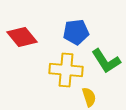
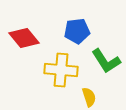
blue pentagon: moved 1 px right, 1 px up
red diamond: moved 2 px right, 1 px down
yellow cross: moved 5 px left
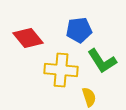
blue pentagon: moved 2 px right, 1 px up
red diamond: moved 4 px right
green L-shape: moved 4 px left
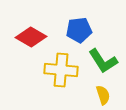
red diamond: moved 3 px right, 1 px up; rotated 20 degrees counterclockwise
green L-shape: moved 1 px right
yellow semicircle: moved 14 px right, 2 px up
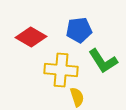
yellow semicircle: moved 26 px left, 2 px down
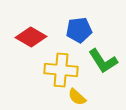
yellow semicircle: rotated 150 degrees clockwise
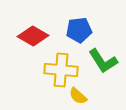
red diamond: moved 2 px right, 1 px up
yellow semicircle: moved 1 px right, 1 px up
